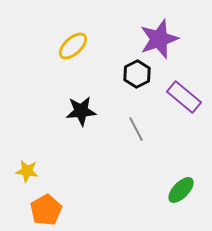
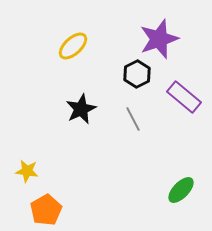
black star: moved 2 px up; rotated 20 degrees counterclockwise
gray line: moved 3 px left, 10 px up
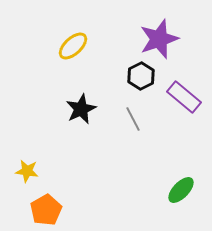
black hexagon: moved 4 px right, 2 px down
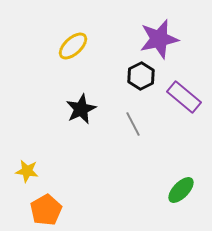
purple star: rotated 6 degrees clockwise
gray line: moved 5 px down
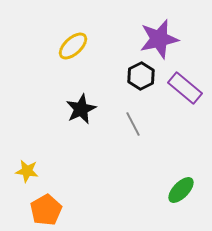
purple rectangle: moved 1 px right, 9 px up
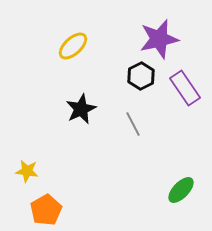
purple rectangle: rotated 16 degrees clockwise
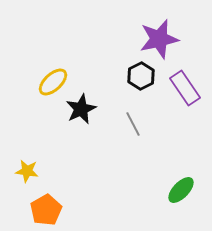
yellow ellipse: moved 20 px left, 36 px down
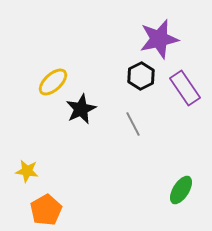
green ellipse: rotated 12 degrees counterclockwise
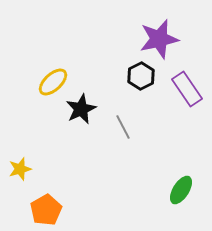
purple rectangle: moved 2 px right, 1 px down
gray line: moved 10 px left, 3 px down
yellow star: moved 7 px left, 2 px up; rotated 25 degrees counterclockwise
